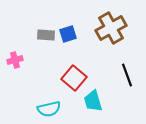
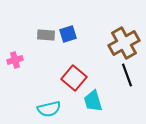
brown cross: moved 13 px right, 15 px down
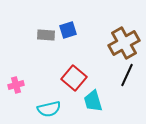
blue square: moved 4 px up
pink cross: moved 1 px right, 25 px down
black line: rotated 45 degrees clockwise
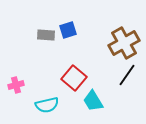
black line: rotated 10 degrees clockwise
cyan trapezoid: rotated 15 degrees counterclockwise
cyan semicircle: moved 2 px left, 4 px up
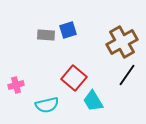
brown cross: moved 2 px left, 1 px up
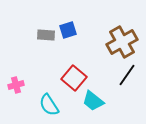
cyan trapezoid: rotated 20 degrees counterclockwise
cyan semicircle: moved 2 px right; rotated 70 degrees clockwise
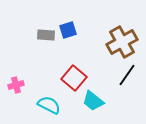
cyan semicircle: rotated 150 degrees clockwise
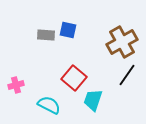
blue square: rotated 30 degrees clockwise
cyan trapezoid: moved 1 px up; rotated 70 degrees clockwise
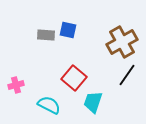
cyan trapezoid: moved 2 px down
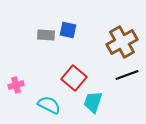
black line: rotated 35 degrees clockwise
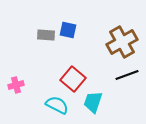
red square: moved 1 px left, 1 px down
cyan semicircle: moved 8 px right
